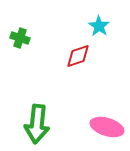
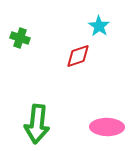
pink ellipse: rotated 16 degrees counterclockwise
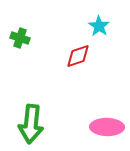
green arrow: moved 6 px left
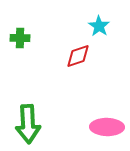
green cross: rotated 18 degrees counterclockwise
green arrow: moved 3 px left; rotated 9 degrees counterclockwise
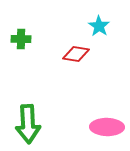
green cross: moved 1 px right, 1 px down
red diamond: moved 2 px left, 2 px up; rotated 28 degrees clockwise
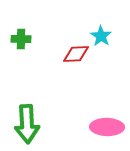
cyan star: moved 2 px right, 10 px down
red diamond: rotated 12 degrees counterclockwise
green arrow: moved 1 px left
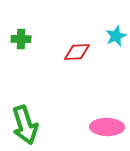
cyan star: moved 15 px right; rotated 15 degrees clockwise
red diamond: moved 1 px right, 2 px up
green arrow: moved 2 px left, 1 px down; rotated 15 degrees counterclockwise
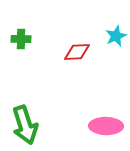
pink ellipse: moved 1 px left, 1 px up
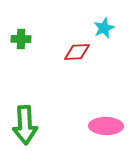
cyan star: moved 12 px left, 8 px up
green arrow: rotated 15 degrees clockwise
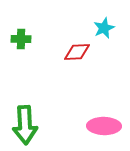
pink ellipse: moved 2 px left
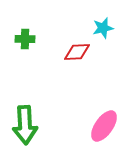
cyan star: moved 1 px left; rotated 10 degrees clockwise
green cross: moved 4 px right
pink ellipse: rotated 56 degrees counterclockwise
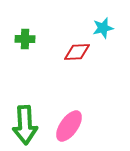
pink ellipse: moved 35 px left
